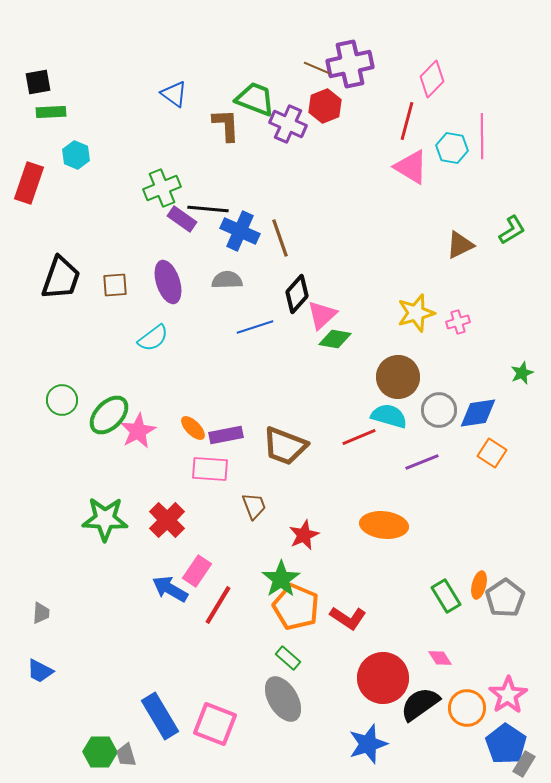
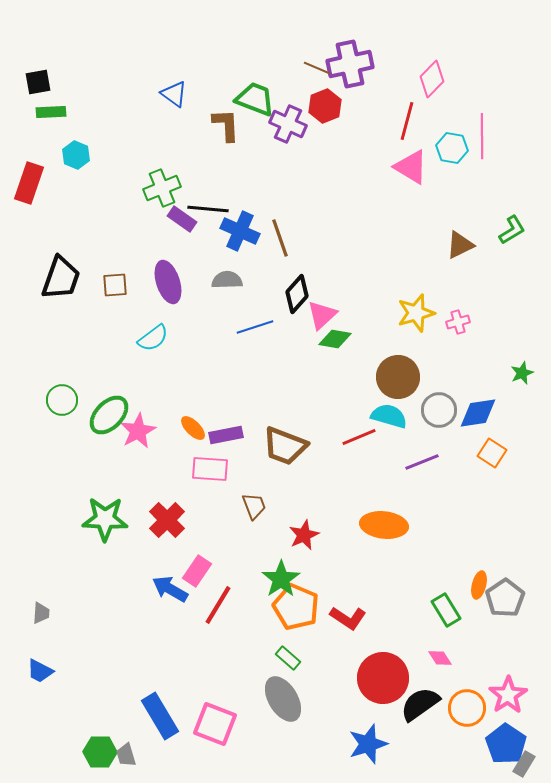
green rectangle at (446, 596): moved 14 px down
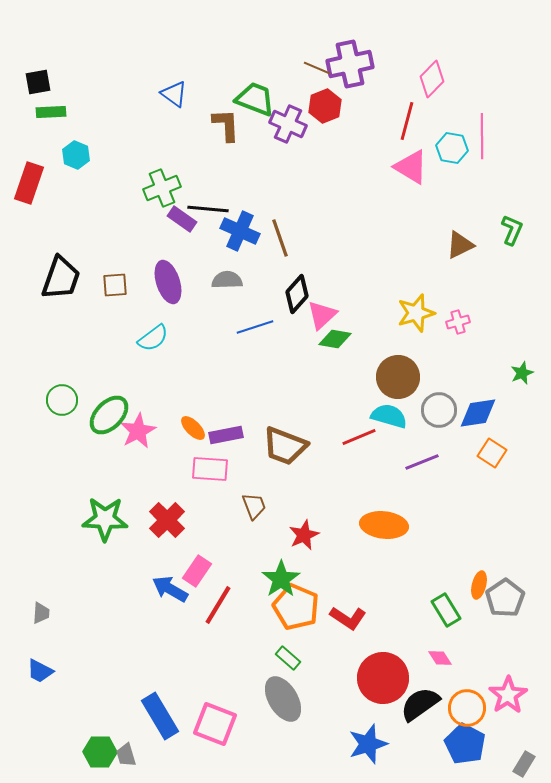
green L-shape at (512, 230): rotated 36 degrees counterclockwise
blue pentagon at (506, 744): moved 41 px left; rotated 6 degrees counterclockwise
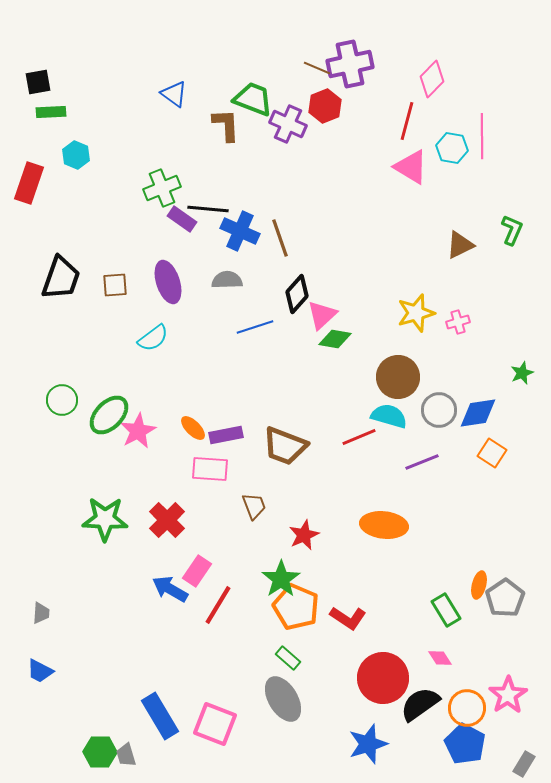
green trapezoid at (255, 99): moved 2 px left
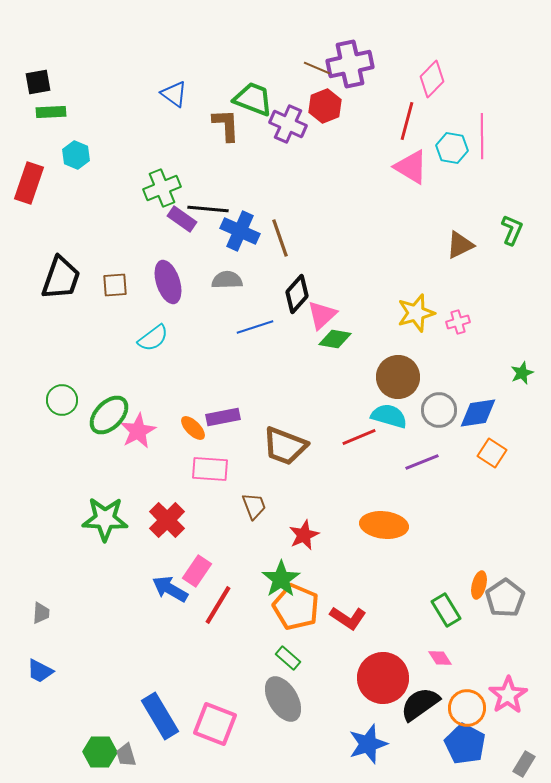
purple rectangle at (226, 435): moved 3 px left, 18 px up
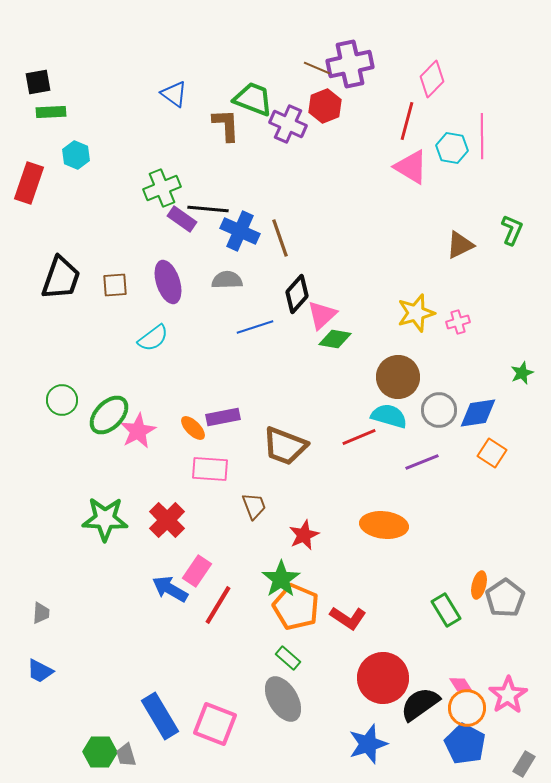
pink diamond at (440, 658): moved 21 px right, 27 px down
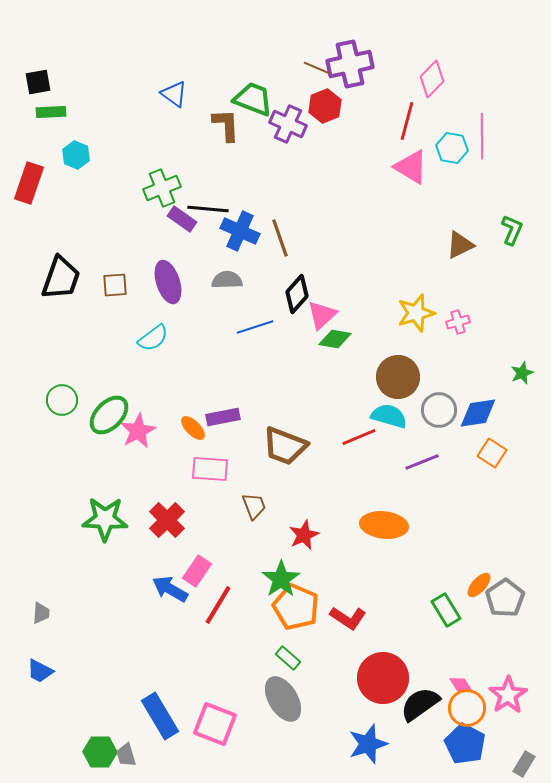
orange ellipse at (479, 585): rotated 28 degrees clockwise
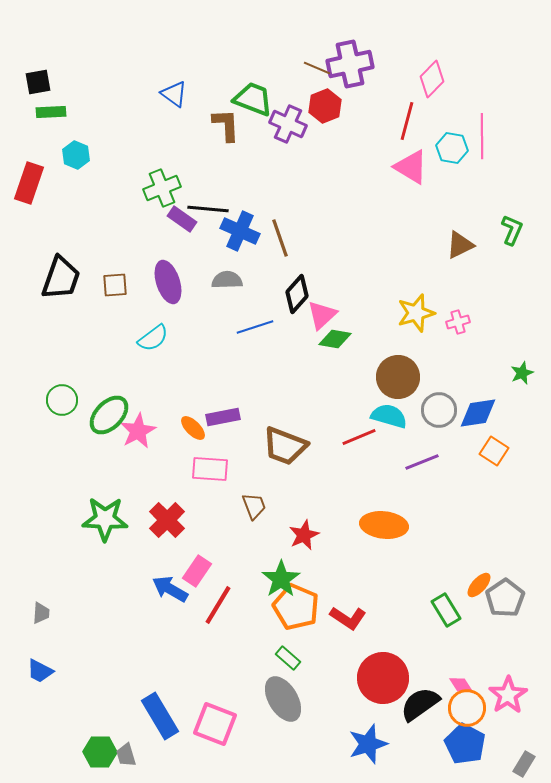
orange square at (492, 453): moved 2 px right, 2 px up
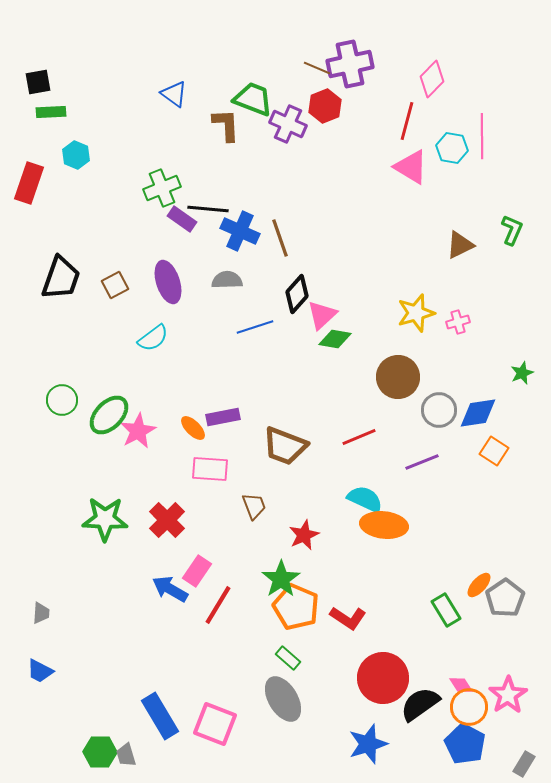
brown square at (115, 285): rotated 24 degrees counterclockwise
cyan semicircle at (389, 416): moved 24 px left, 83 px down; rotated 9 degrees clockwise
orange circle at (467, 708): moved 2 px right, 1 px up
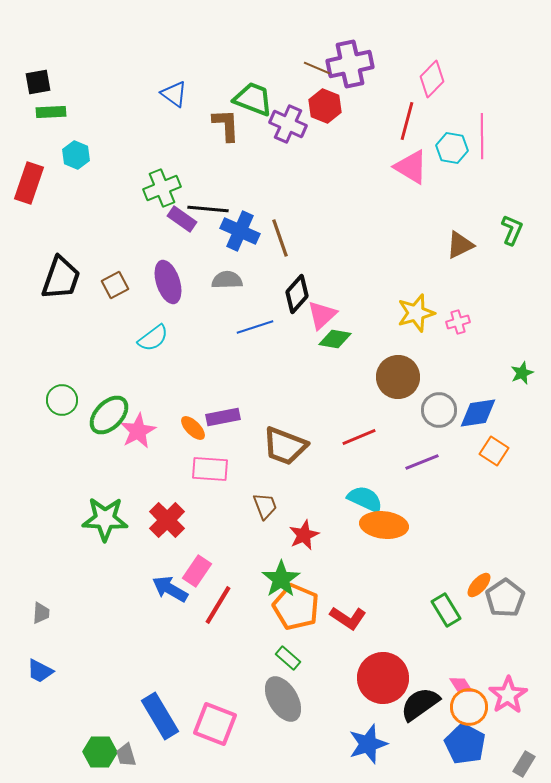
red hexagon at (325, 106): rotated 16 degrees counterclockwise
brown trapezoid at (254, 506): moved 11 px right
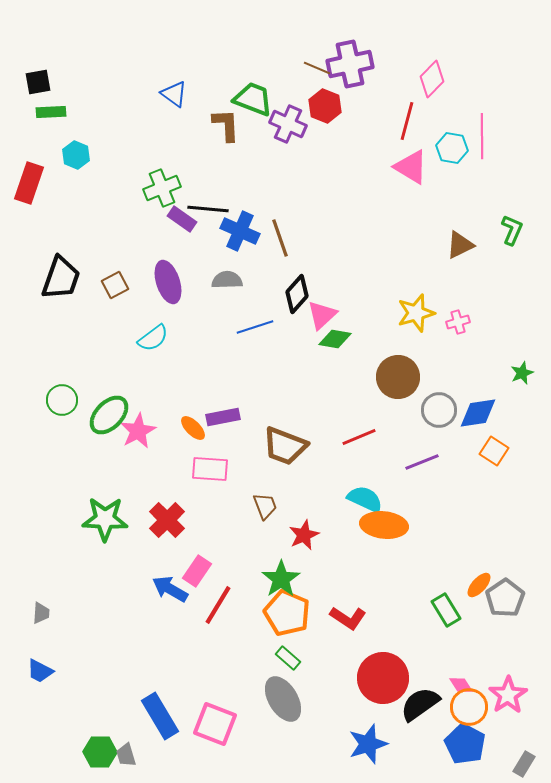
orange pentagon at (296, 607): moved 9 px left, 6 px down
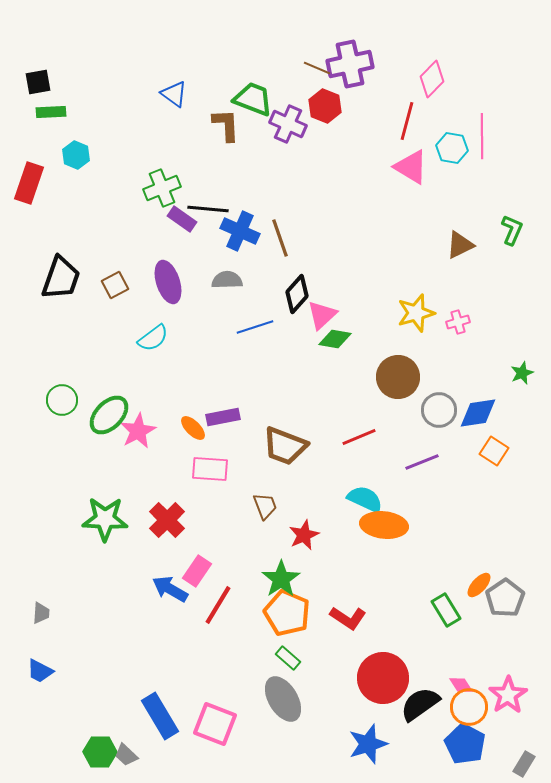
gray trapezoid at (126, 755): rotated 30 degrees counterclockwise
